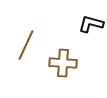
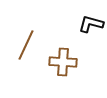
brown cross: moved 1 px up
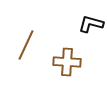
brown cross: moved 4 px right
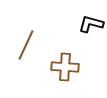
brown cross: moved 2 px left, 5 px down
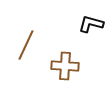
brown cross: moved 1 px up
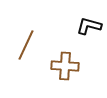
black L-shape: moved 2 px left, 2 px down
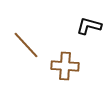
brown line: rotated 68 degrees counterclockwise
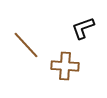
black L-shape: moved 6 px left, 2 px down; rotated 35 degrees counterclockwise
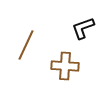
brown line: rotated 68 degrees clockwise
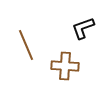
brown line: rotated 48 degrees counterclockwise
